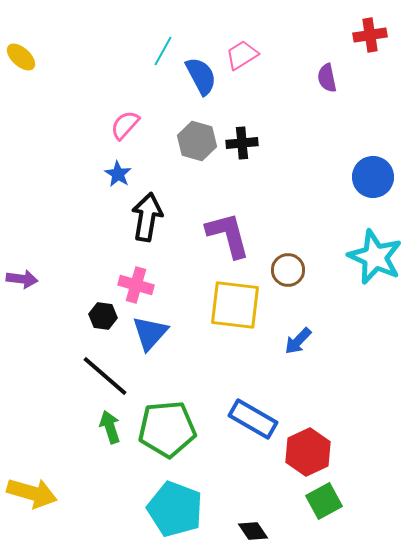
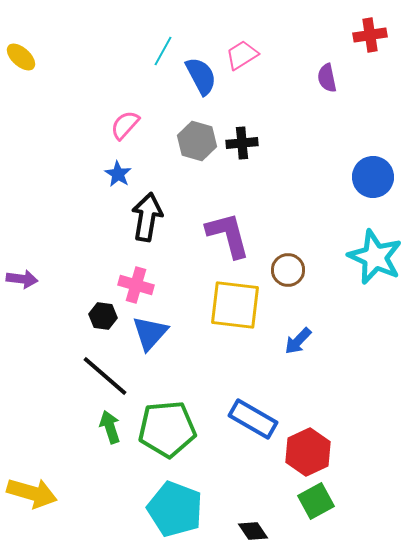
green square: moved 8 px left
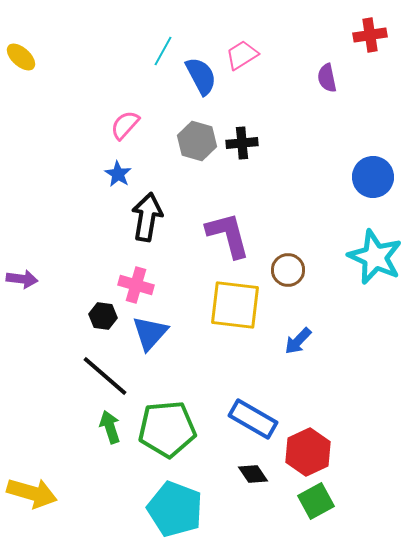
black diamond: moved 57 px up
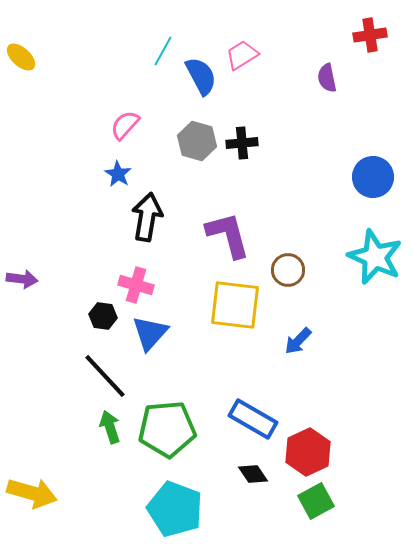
black line: rotated 6 degrees clockwise
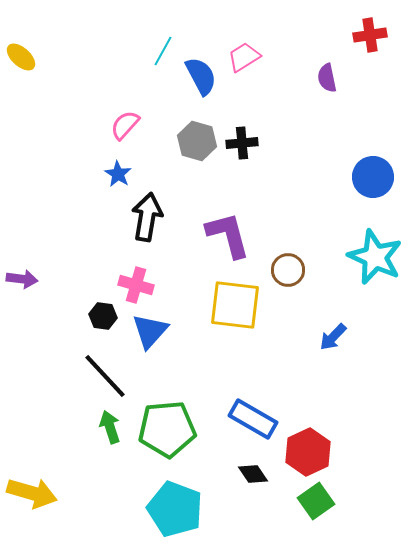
pink trapezoid: moved 2 px right, 2 px down
blue triangle: moved 2 px up
blue arrow: moved 35 px right, 4 px up
green square: rotated 6 degrees counterclockwise
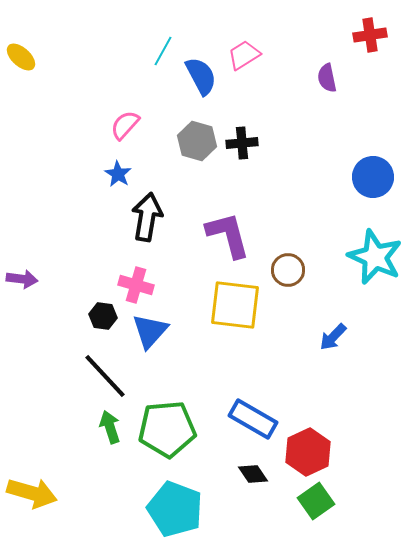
pink trapezoid: moved 2 px up
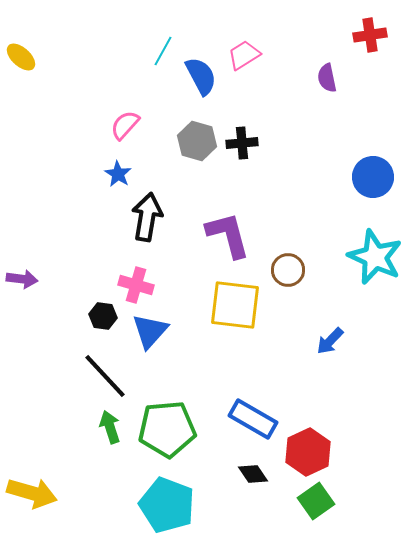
blue arrow: moved 3 px left, 4 px down
cyan pentagon: moved 8 px left, 4 px up
